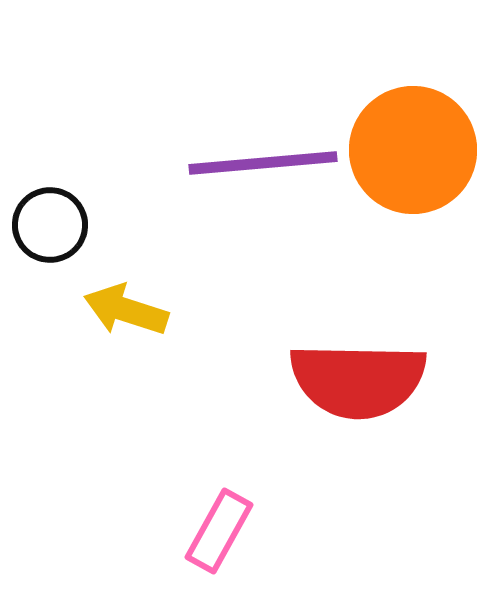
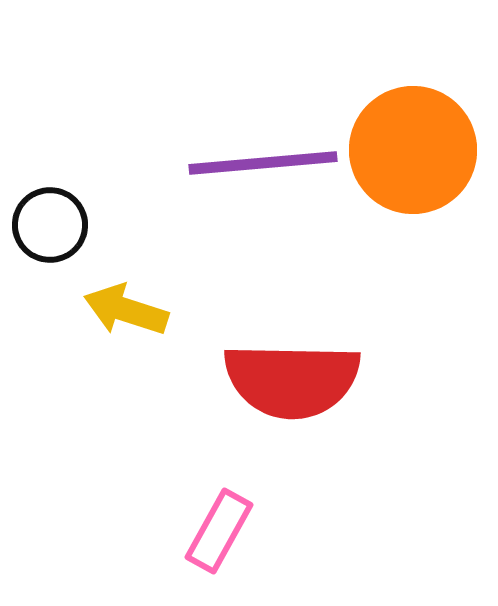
red semicircle: moved 66 px left
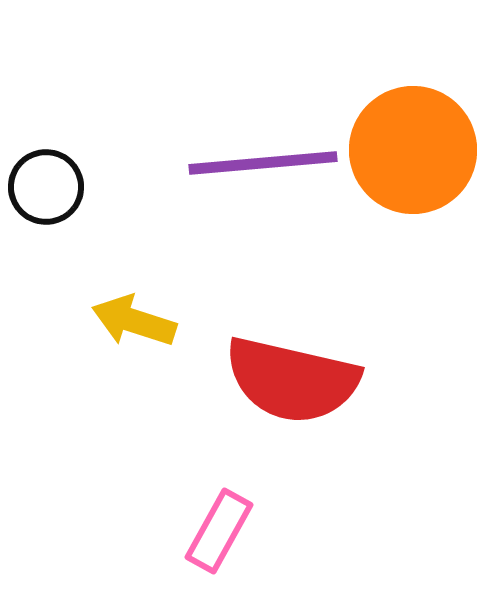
black circle: moved 4 px left, 38 px up
yellow arrow: moved 8 px right, 11 px down
red semicircle: rotated 12 degrees clockwise
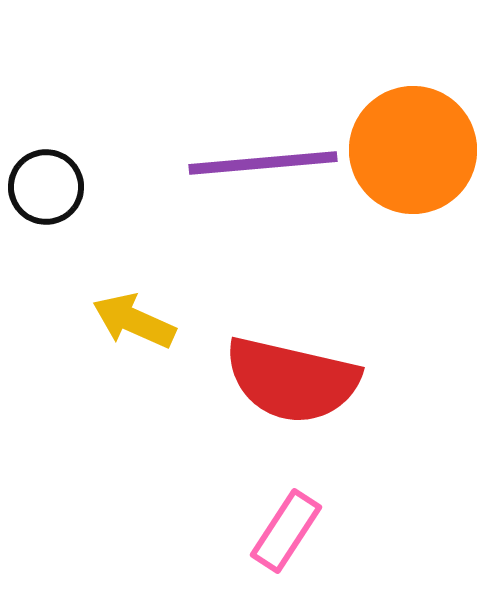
yellow arrow: rotated 6 degrees clockwise
pink rectangle: moved 67 px right; rotated 4 degrees clockwise
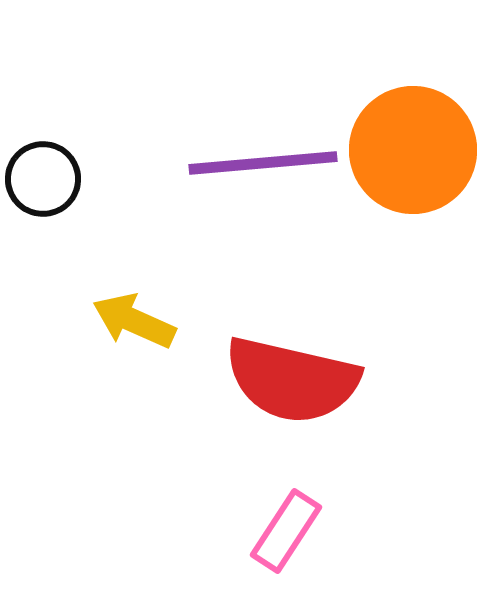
black circle: moved 3 px left, 8 px up
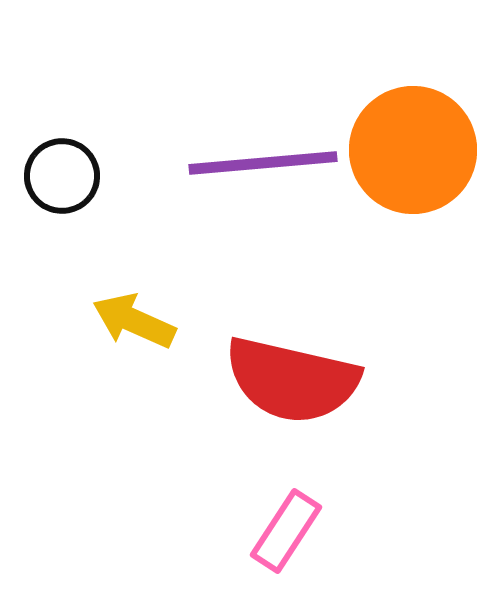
black circle: moved 19 px right, 3 px up
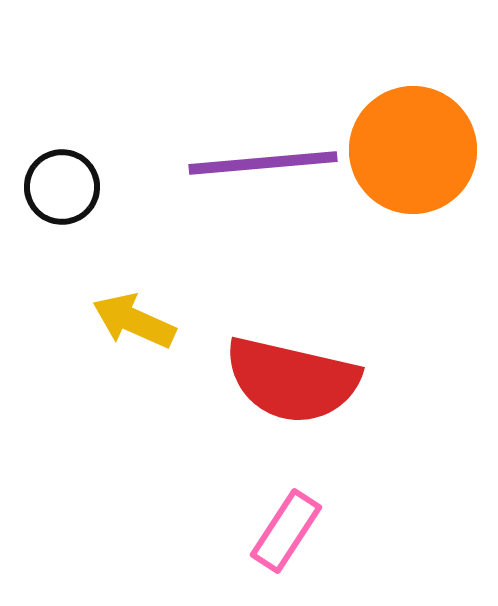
black circle: moved 11 px down
